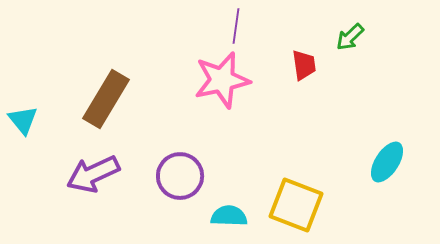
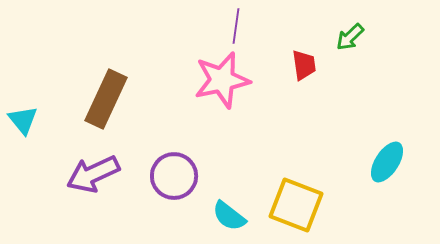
brown rectangle: rotated 6 degrees counterclockwise
purple circle: moved 6 px left
cyan semicircle: rotated 144 degrees counterclockwise
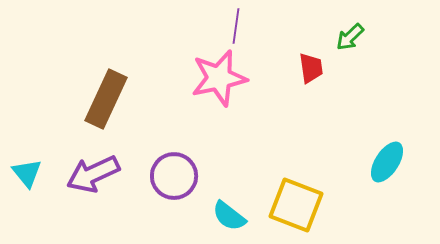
red trapezoid: moved 7 px right, 3 px down
pink star: moved 3 px left, 2 px up
cyan triangle: moved 4 px right, 53 px down
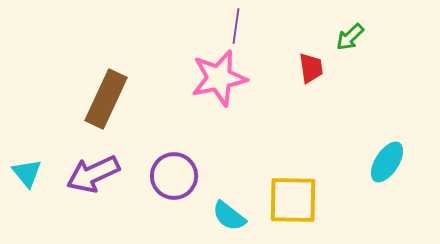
yellow square: moved 3 px left, 5 px up; rotated 20 degrees counterclockwise
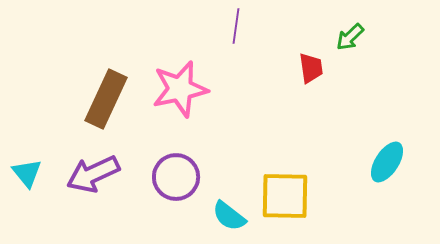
pink star: moved 39 px left, 11 px down
purple circle: moved 2 px right, 1 px down
yellow square: moved 8 px left, 4 px up
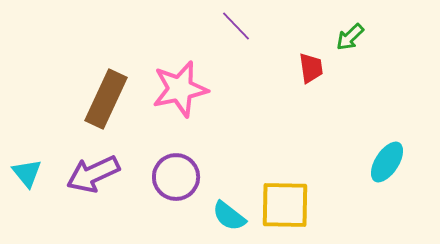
purple line: rotated 52 degrees counterclockwise
yellow square: moved 9 px down
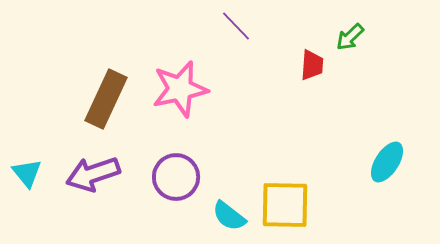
red trapezoid: moved 1 px right, 3 px up; rotated 12 degrees clockwise
purple arrow: rotated 6 degrees clockwise
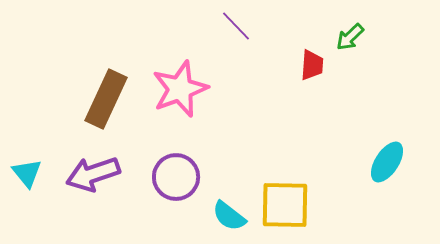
pink star: rotated 8 degrees counterclockwise
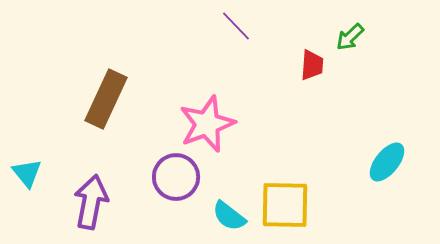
pink star: moved 27 px right, 35 px down
cyan ellipse: rotated 6 degrees clockwise
purple arrow: moved 2 px left, 28 px down; rotated 120 degrees clockwise
